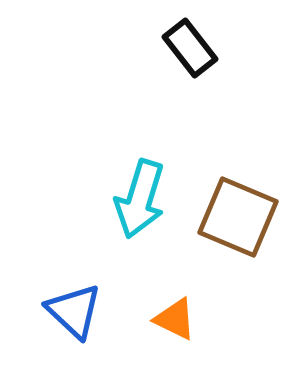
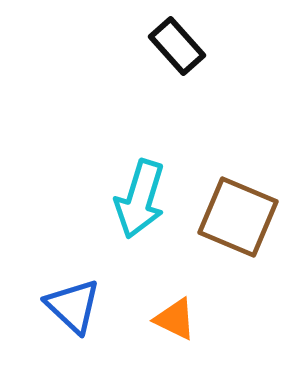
black rectangle: moved 13 px left, 2 px up; rotated 4 degrees counterclockwise
blue triangle: moved 1 px left, 5 px up
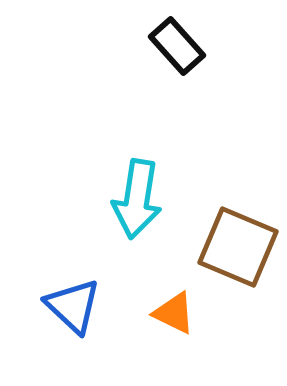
cyan arrow: moved 3 px left; rotated 8 degrees counterclockwise
brown square: moved 30 px down
orange triangle: moved 1 px left, 6 px up
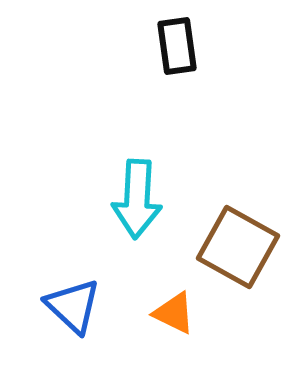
black rectangle: rotated 34 degrees clockwise
cyan arrow: rotated 6 degrees counterclockwise
brown square: rotated 6 degrees clockwise
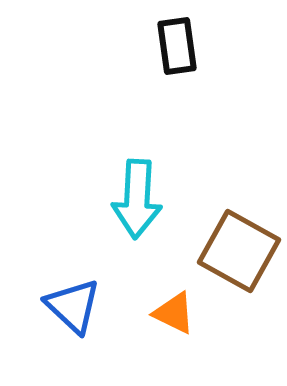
brown square: moved 1 px right, 4 px down
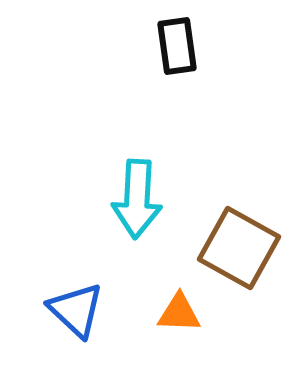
brown square: moved 3 px up
blue triangle: moved 3 px right, 4 px down
orange triangle: moved 5 px right; rotated 24 degrees counterclockwise
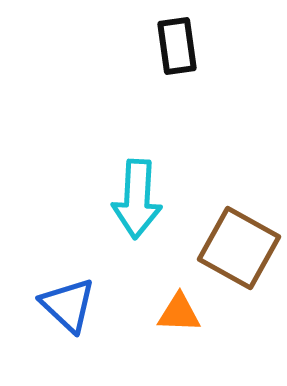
blue triangle: moved 8 px left, 5 px up
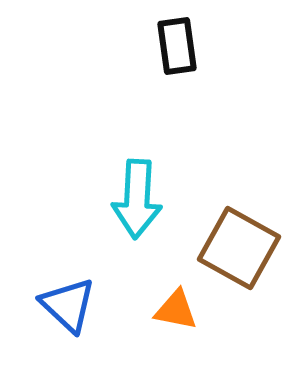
orange triangle: moved 3 px left, 3 px up; rotated 9 degrees clockwise
